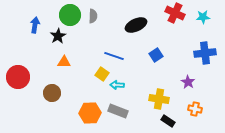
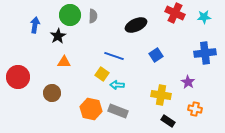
cyan star: moved 1 px right
yellow cross: moved 2 px right, 4 px up
orange hexagon: moved 1 px right, 4 px up; rotated 15 degrees clockwise
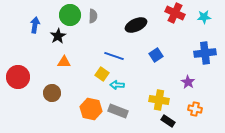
yellow cross: moved 2 px left, 5 px down
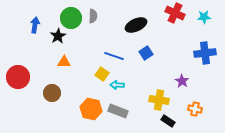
green circle: moved 1 px right, 3 px down
blue square: moved 10 px left, 2 px up
purple star: moved 6 px left, 1 px up
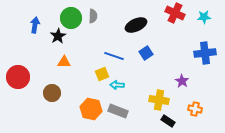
yellow square: rotated 32 degrees clockwise
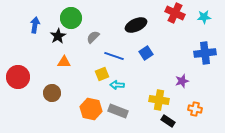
gray semicircle: moved 21 px down; rotated 136 degrees counterclockwise
purple star: rotated 24 degrees clockwise
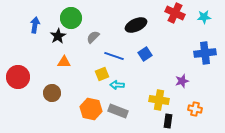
blue square: moved 1 px left, 1 px down
black rectangle: rotated 64 degrees clockwise
